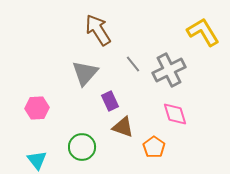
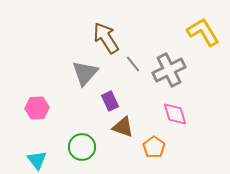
brown arrow: moved 8 px right, 8 px down
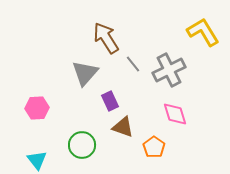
green circle: moved 2 px up
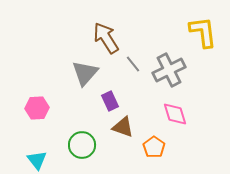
yellow L-shape: rotated 24 degrees clockwise
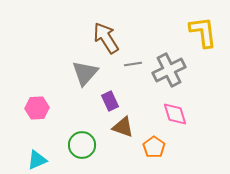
gray line: rotated 60 degrees counterclockwise
cyan triangle: rotated 45 degrees clockwise
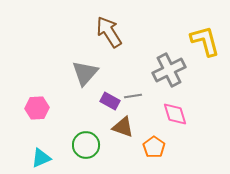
yellow L-shape: moved 2 px right, 9 px down; rotated 8 degrees counterclockwise
brown arrow: moved 3 px right, 6 px up
gray line: moved 32 px down
purple rectangle: rotated 36 degrees counterclockwise
green circle: moved 4 px right
cyan triangle: moved 4 px right, 2 px up
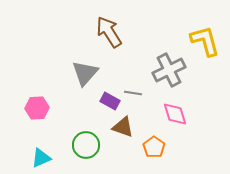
gray line: moved 3 px up; rotated 18 degrees clockwise
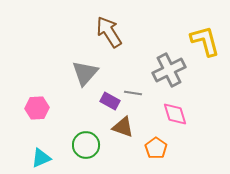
orange pentagon: moved 2 px right, 1 px down
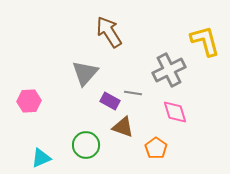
pink hexagon: moved 8 px left, 7 px up
pink diamond: moved 2 px up
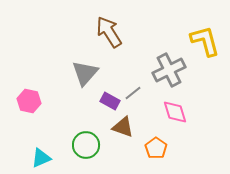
gray line: rotated 48 degrees counterclockwise
pink hexagon: rotated 15 degrees clockwise
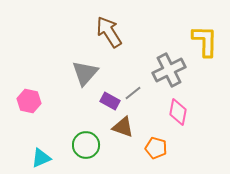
yellow L-shape: rotated 16 degrees clockwise
pink diamond: moved 3 px right; rotated 28 degrees clockwise
orange pentagon: rotated 20 degrees counterclockwise
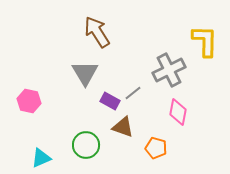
brown arrow: moved 12 px left
gray triangle: rotated 12 degrees counterclockwise
